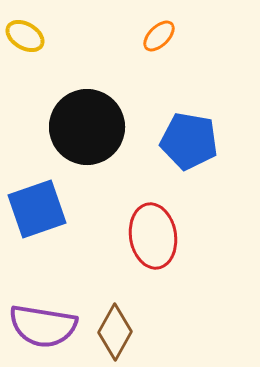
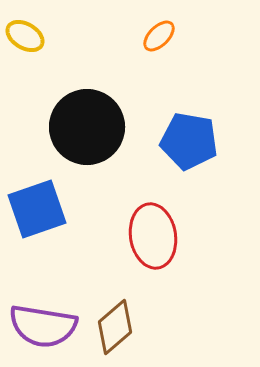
brown diamond: moved 5 px up; rotated 20 degrees clockwise
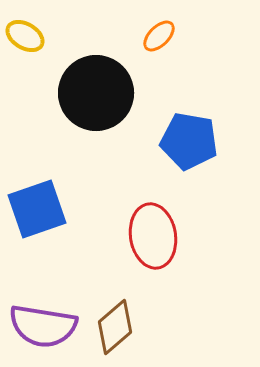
black circle: moved 9 px right, 34 px up
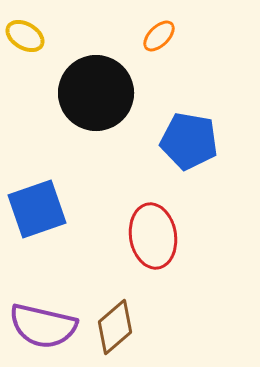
purple semicircle: rotated 4 degrees clockwise
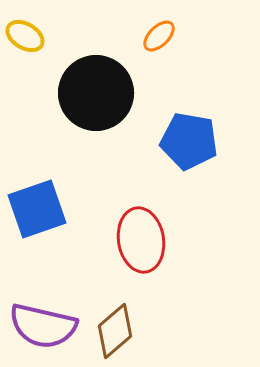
red ellipse: moved 12 px left, 4 px down
brown diamond: moved 4 px down
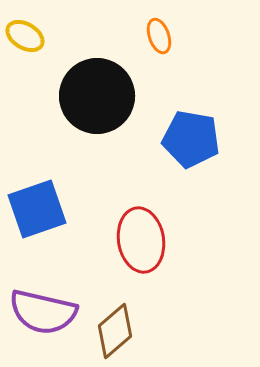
orange ellipse: rotated 64 degrees counterclockwise
black circle: moved 1 px right, 3 px down
blue pentagon: moved 2 px right, 2 px up
purple semicircle: moved 14 px up
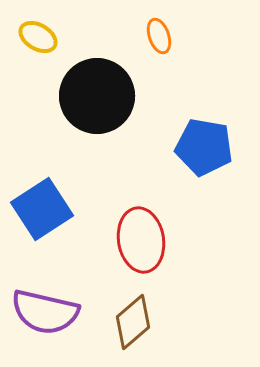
yellow ellipse: moved 13 px right, 1 px down
blue pentagon: moved 13 px right, 8 px down
blue square: moved 5 px right; rotated 14 degrees counterclockwise
purple semicircle: moved 2 px right
brown diamond: moved 18 px right, 9 px up
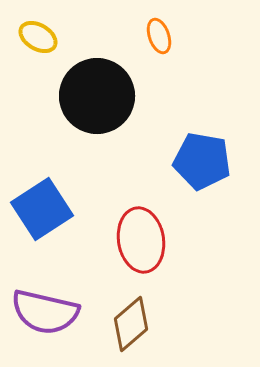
blue pentagon: moved 2 px left, 14 px down
brown diamond: moved 2 px left, 2 px down
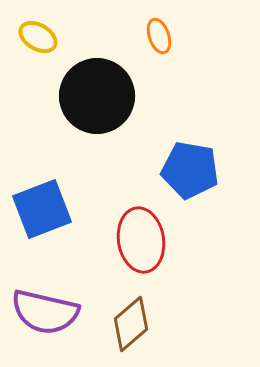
blue pentagon: moved 12 px left, 9 px down
blue square: rotated 12 degrees clockwise
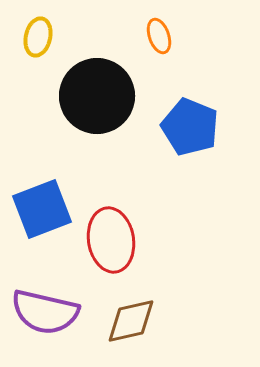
yellow ellipse: rotated 72 degrees clockwise
blue pentagon: moved 43 px up; rotated 12 degrees clockwise
red ellipse: moved 30 px left
brown diamond: moved 3 px up; rotated 28 degrees clockwise
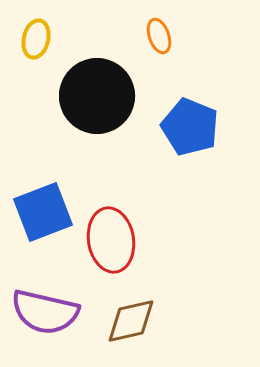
yellow ellipse: moved 2 px left, 2 px down
blue square: moved 1 px right, 3 px down
